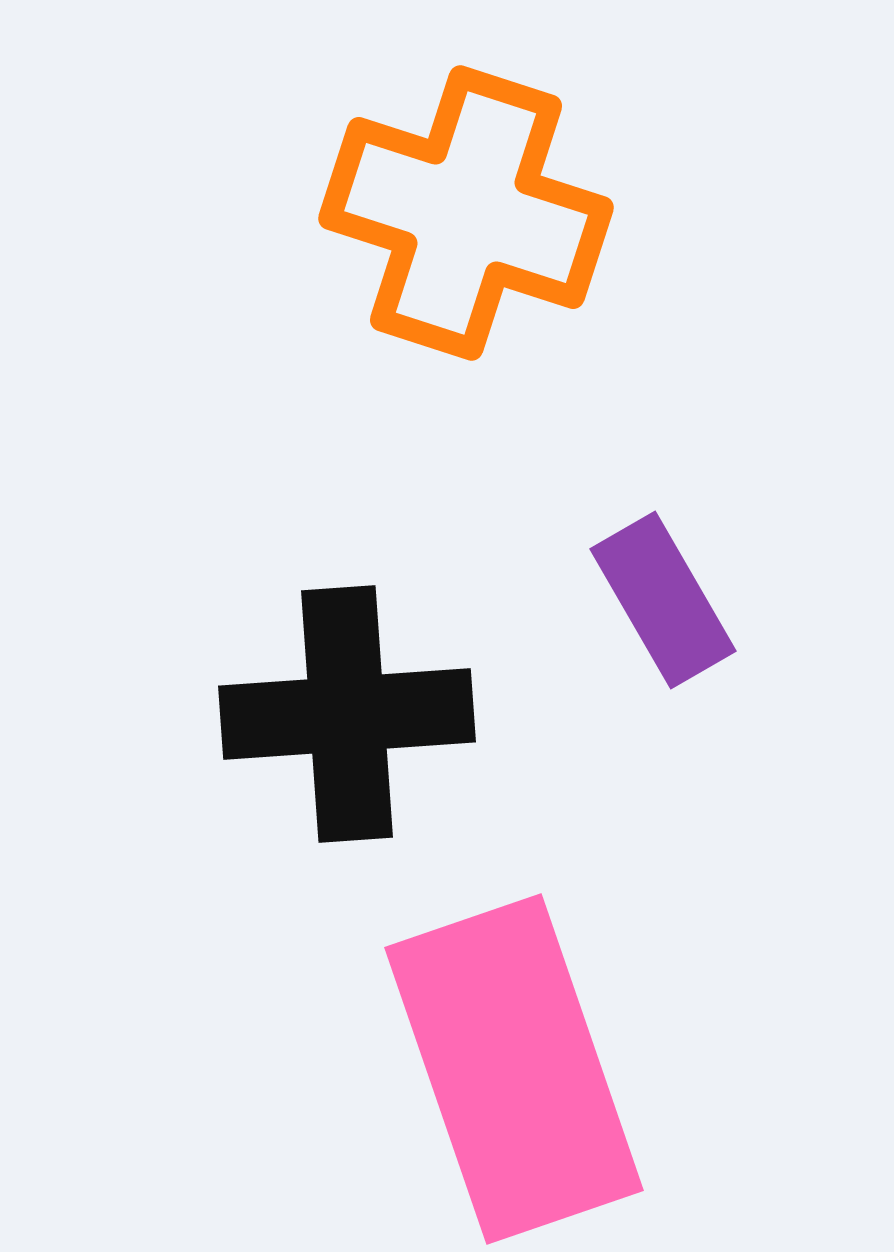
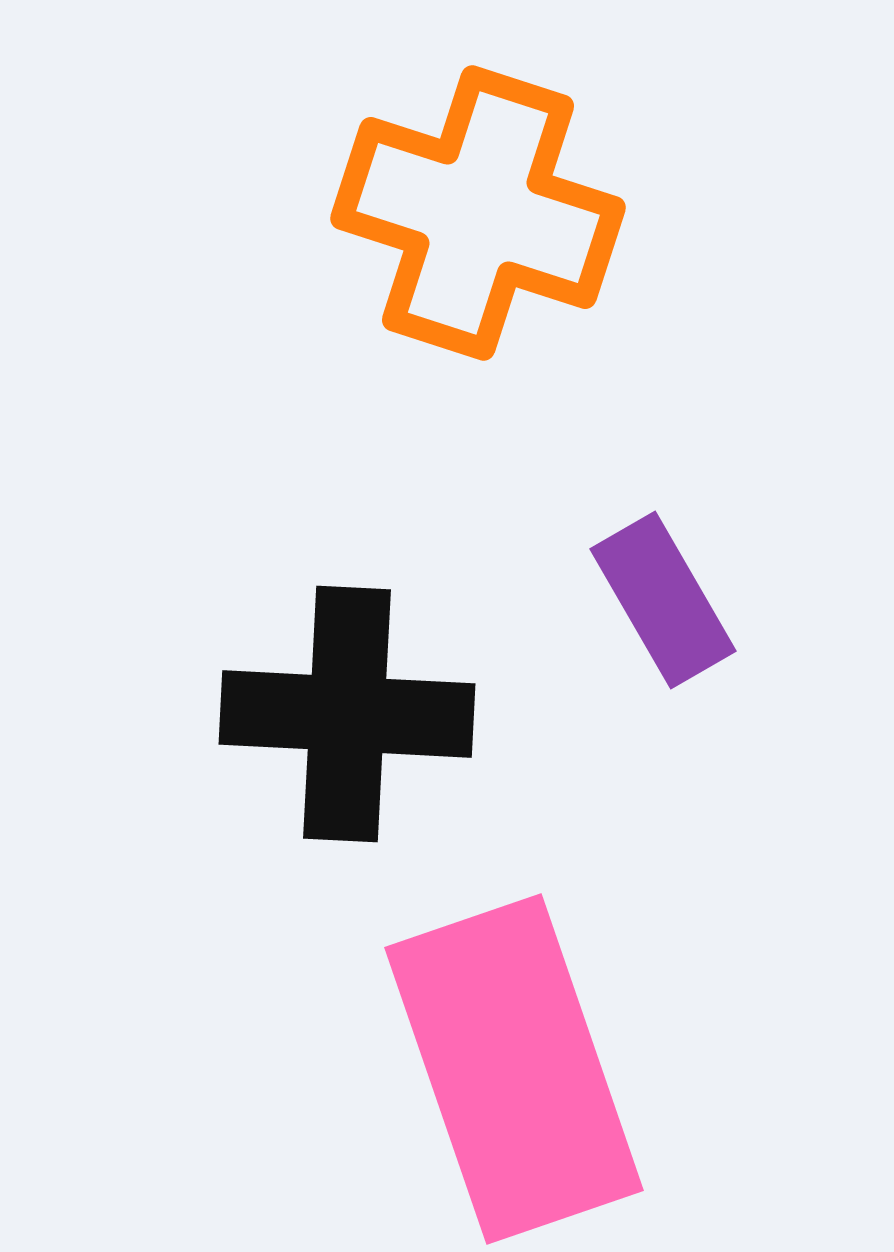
orange cross: moved 12 px right
black cross: rotated 7 degrees clockwise
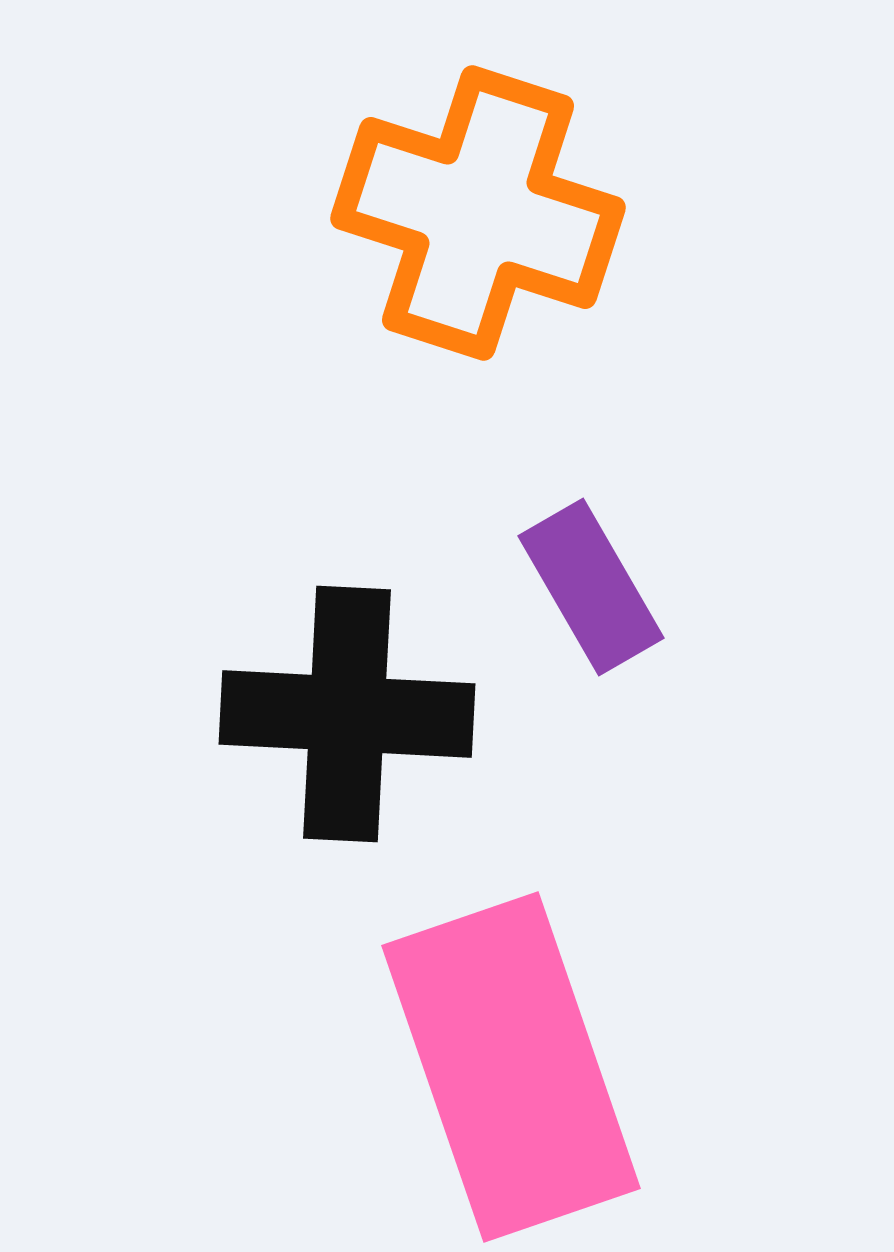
purple rectangle: moved 72 px left, 13 px up
pink rectangle: moved 3 px left, 2 px up
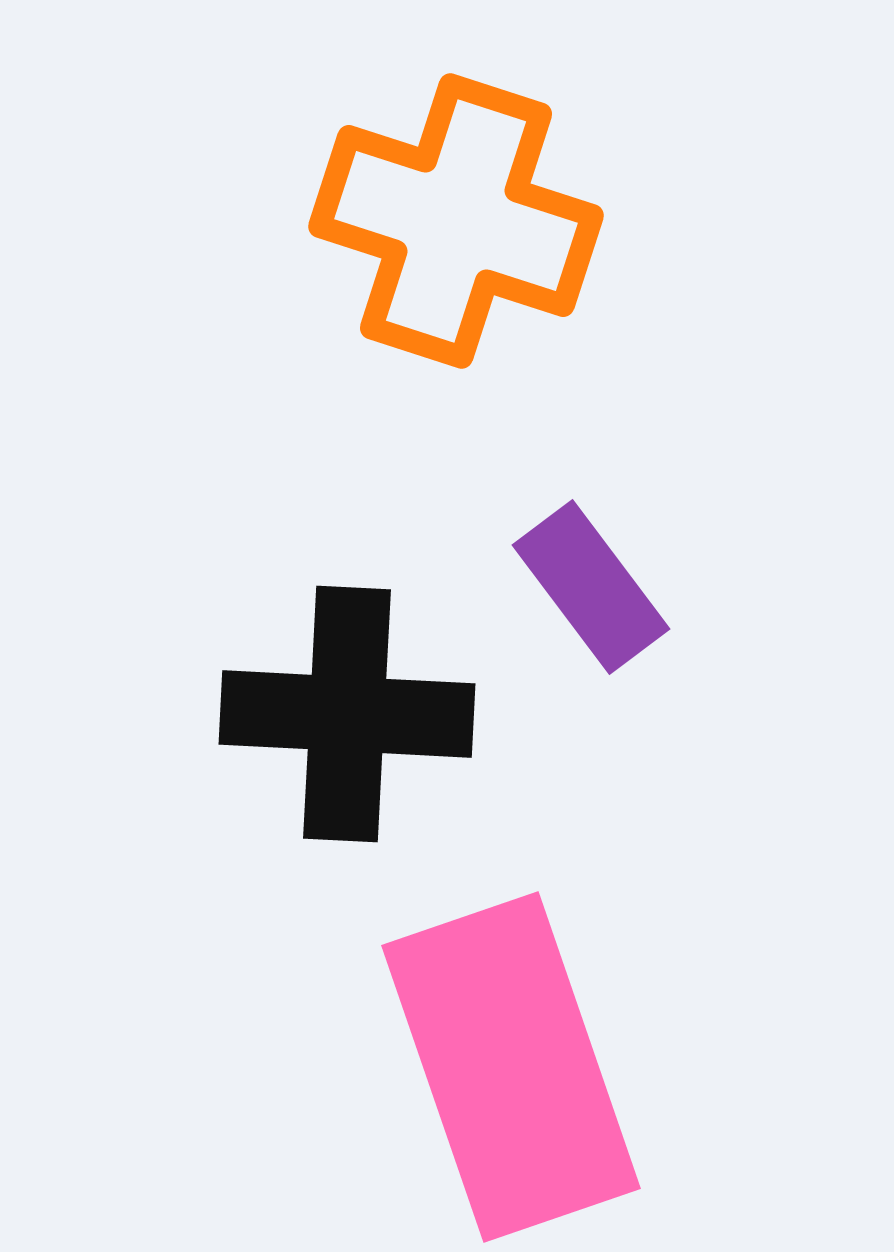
orange cross: moved 22 px left, 8 px down
purple rectangle: rotated 7 degrees counterclockwise
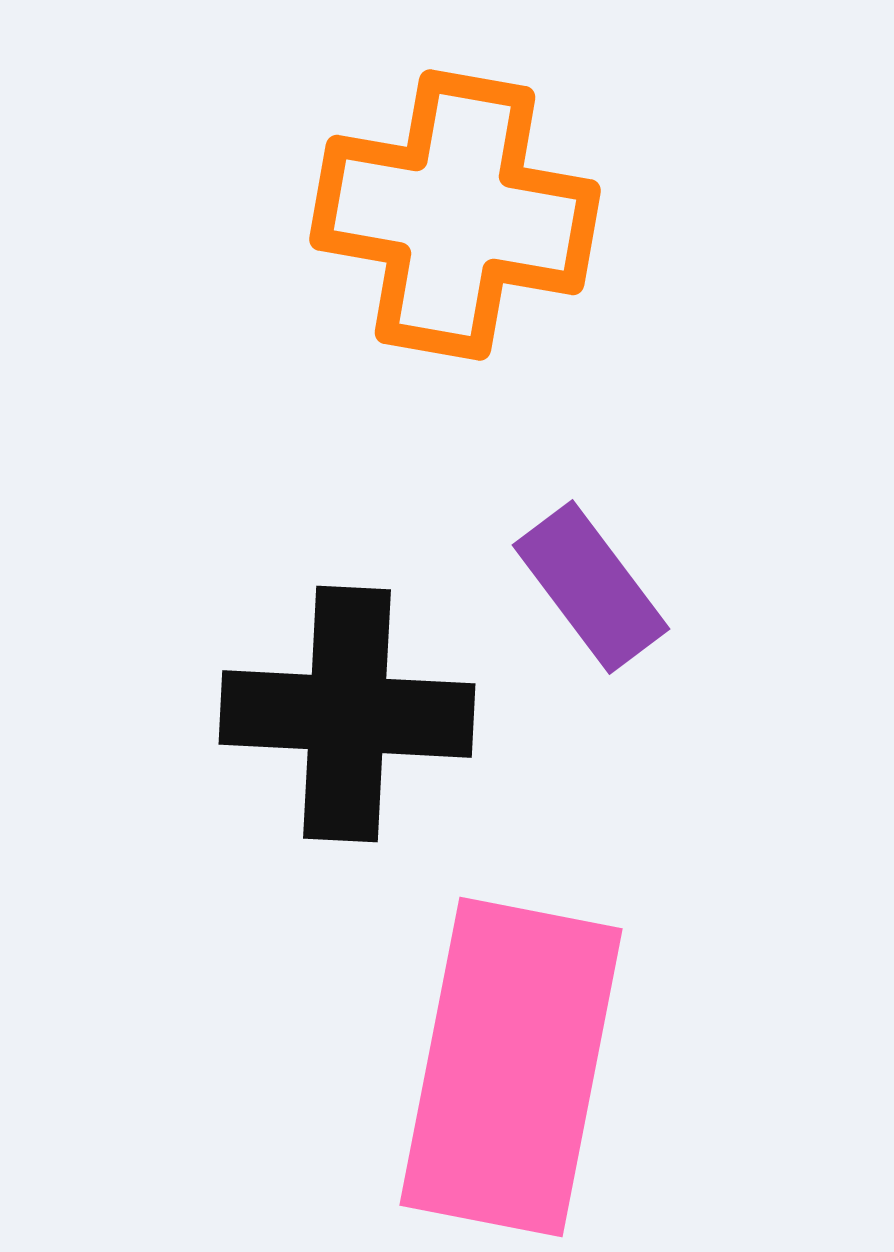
orange cross: moved 1 px left, 6 px up; rotated 8 degrees counterclockwise
pink rectangle: rotated 30 degrees clockwise
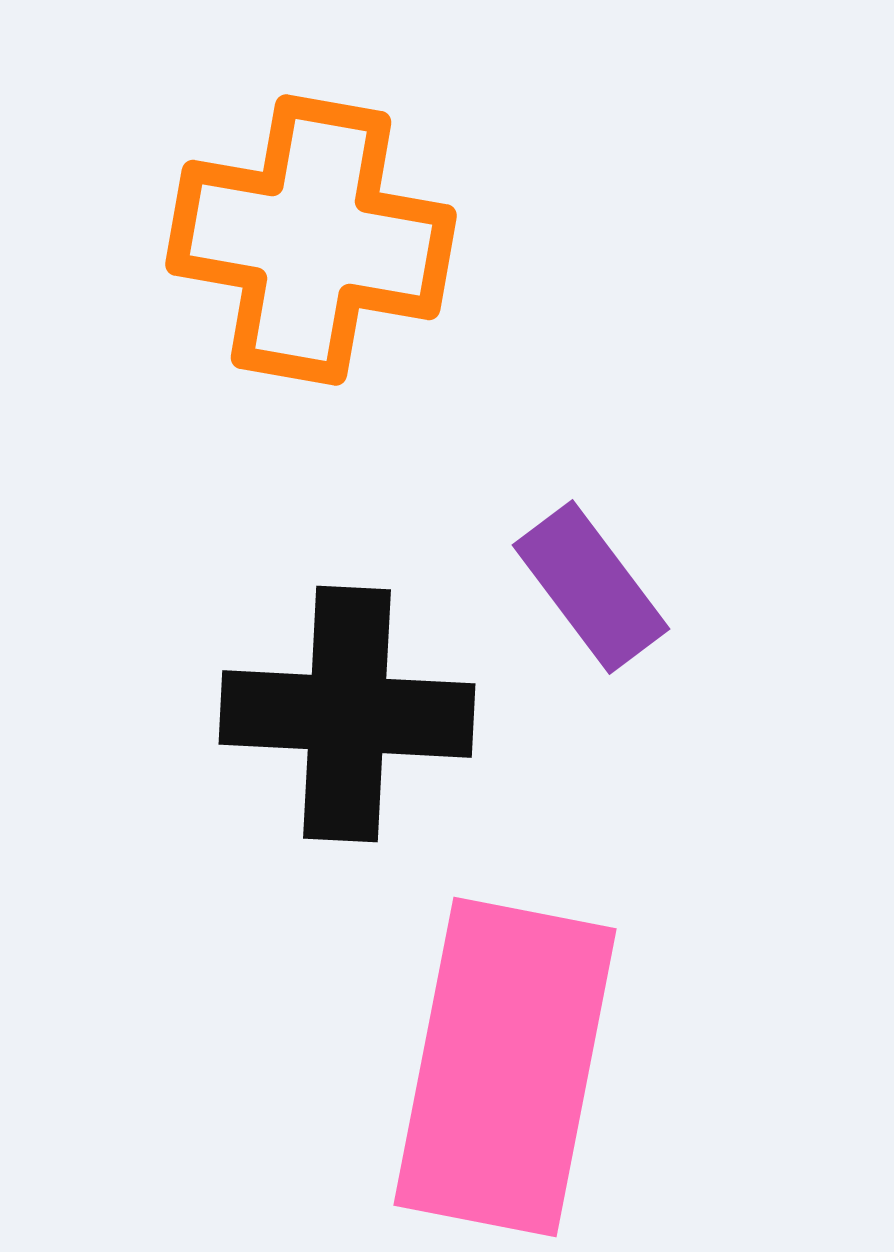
orange cross: moved 144 px left, 25 px down
pink rectangle: moved 6 px left
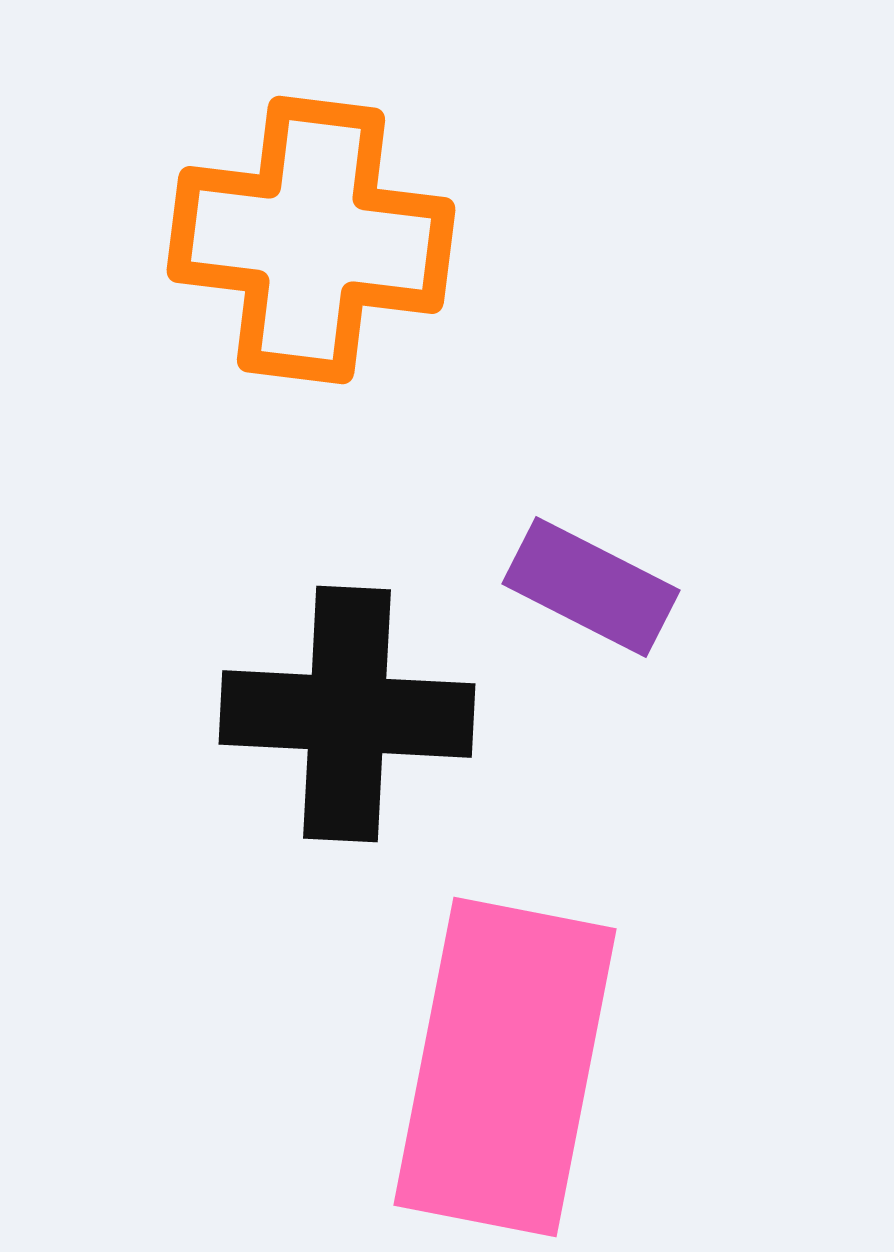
orange cross: rotated 3 degrees counterclockwise
purple rectangle: rotated 26 degrees counterclockwise
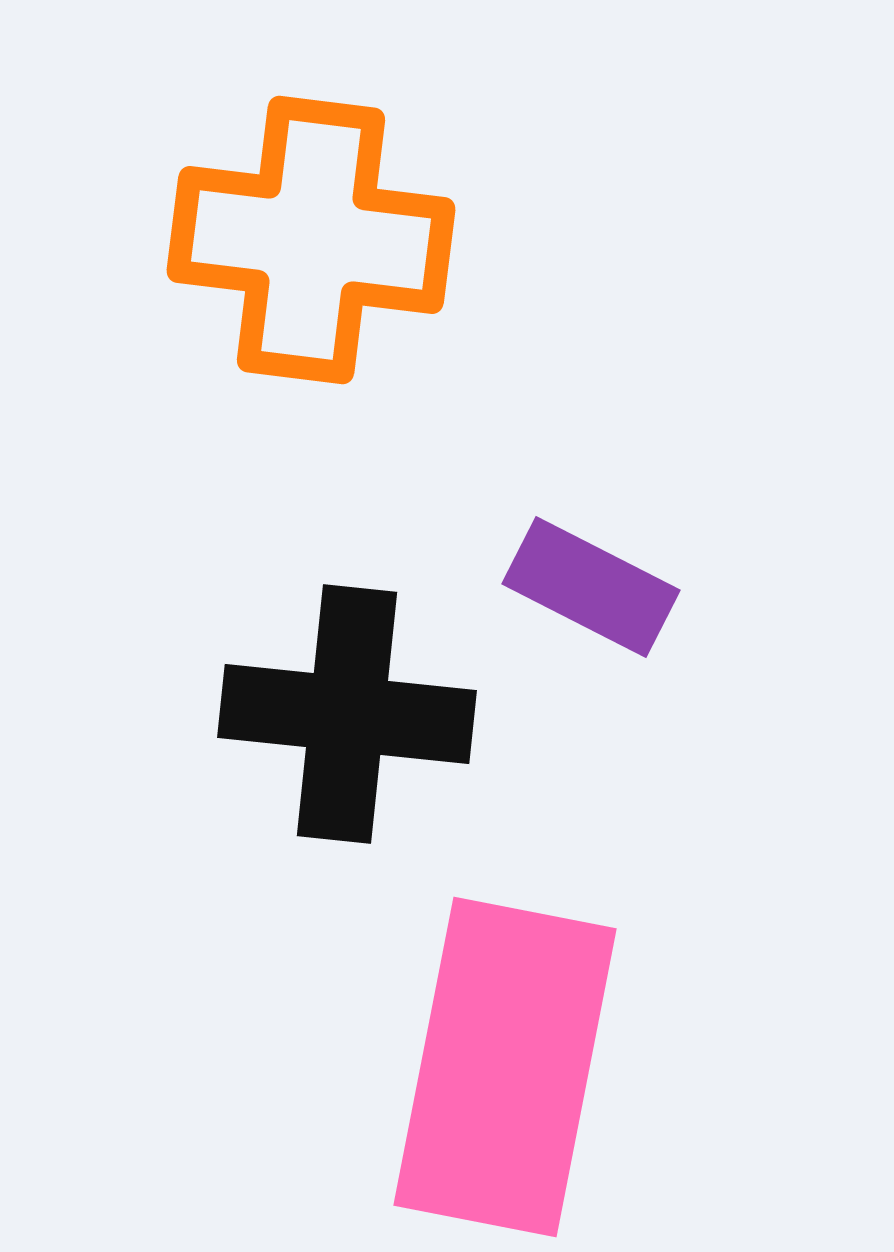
black cross: rotated 3 degrees clockwise
